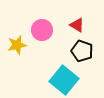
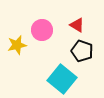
cyan square: moved 2 px left, 1 px up
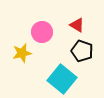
pink circle: moved 2 px down
yellow star: moved 5 px right, 8 px down
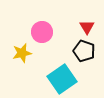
red triangle: moved 10 px right, 2 px down; rotated 28 degrees clockwise
black pentagon: moved 2 px right
cyan square: rotated 16 degrees clockwise
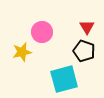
yellow star: moved 1 px up
cyan square: moved 2 px right; rotated 20 degrees clockwise
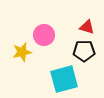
red triangle: rotated 42 degrees counterclockwise
pink circle: moved 2 px right, 3 px down
black pentagon: rotated 20 degrees counterclockwise
